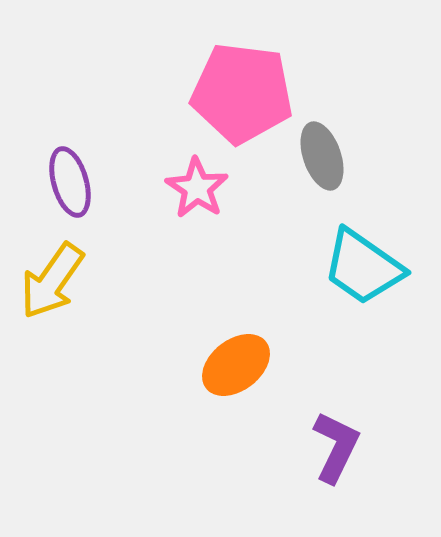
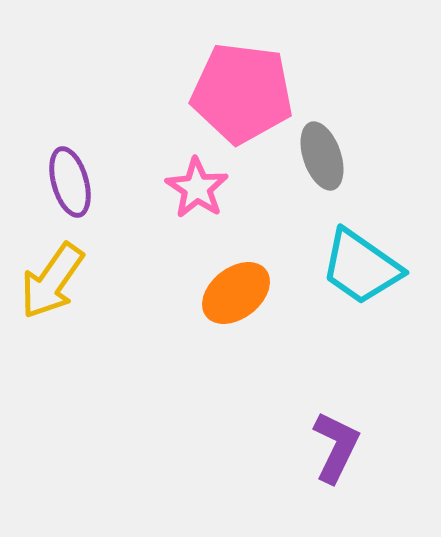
cyan trapezoid: moved 2 px left
orange ellipse: moved 72 px up
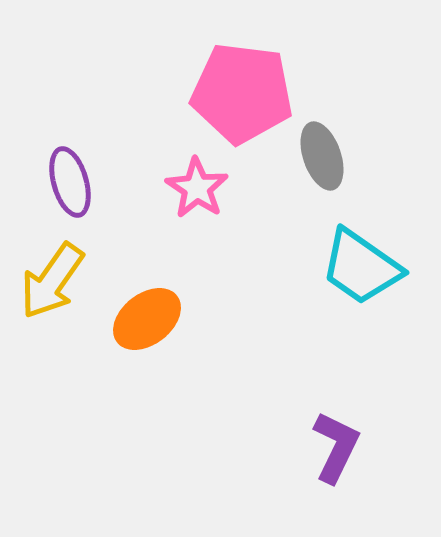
orange ellipse: moved 89 px left, 26 px down
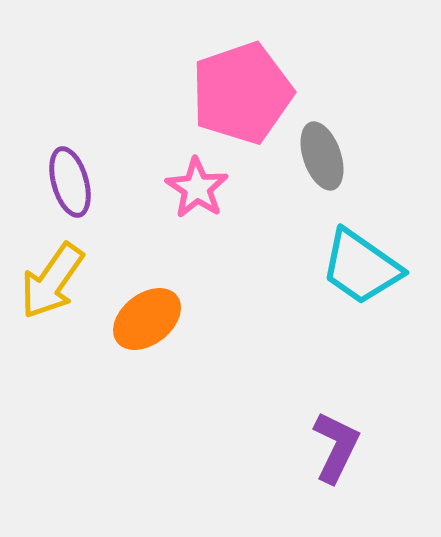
pink pentagon: rotated 26 degrees counterclockwise
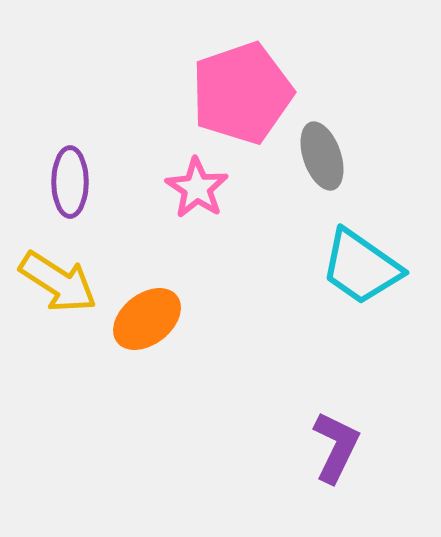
purple ellipse: rotated 16 degrees clockwise
yellow arrow: moved 6 px right, 1 px down; rotated 92 degrees counterclockwise
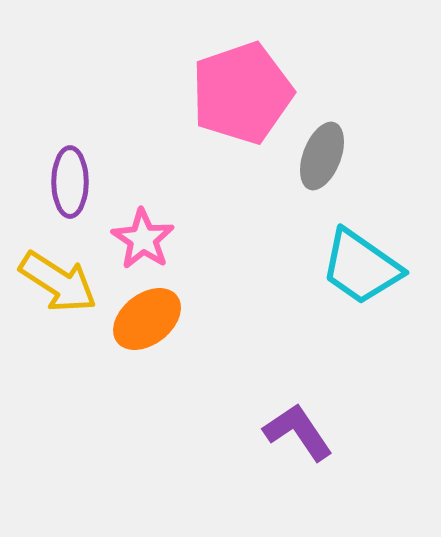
gray ellipse: rotated 40 degrees clockwise
pink star: moved 54 px left, 51 px down
purple L-shape: moved 38 px left, 15 px up; rotated 60 degrees counterclockwise
